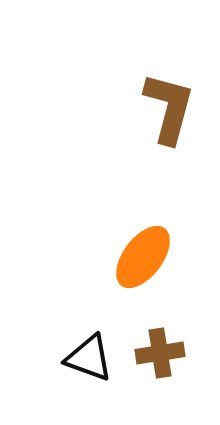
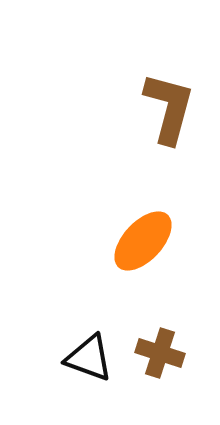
orange ellipse: moved 16 px up; rotated 6 degrees clockwise
brown cross: rotated 27 degrees clockwise
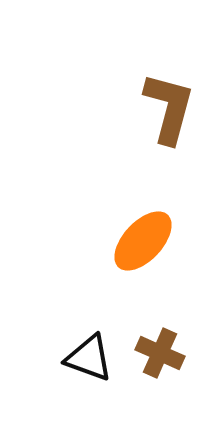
brown cross: rotated 6 degrees clockwise
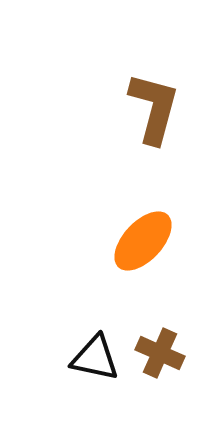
brown L-shape: moved 15 px left
black triangle: moved 6 px right; rotated 8 degrees counterclockwise
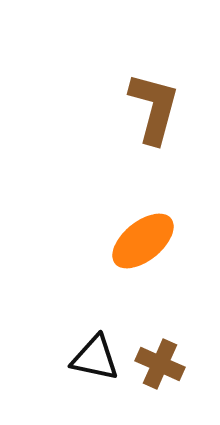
orange ellipse: rotated 8 degrees clockwise
brown cross: moved 11 px down
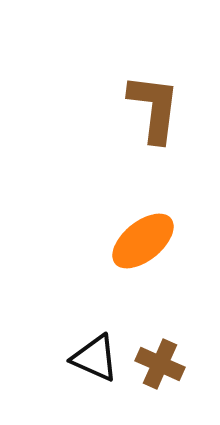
brown L-shape: rotated 8 degrees counterclockwise
black triangle: rotated 12 degrees clockwise
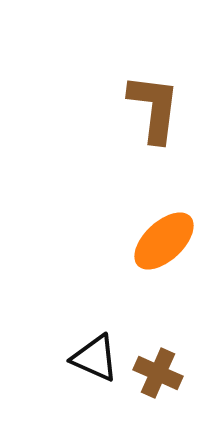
orange ellipse: moved 21 px right; rotated 4 degrees counterclockwise
brown cross: moved 2 px left, 9 px down
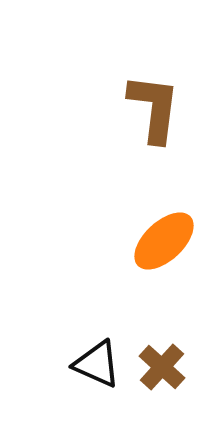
black triangle: moved 2 px right, 6 px down
brown cross: moved 4 px right, 6 px up; rotated 18 degrees clockwise
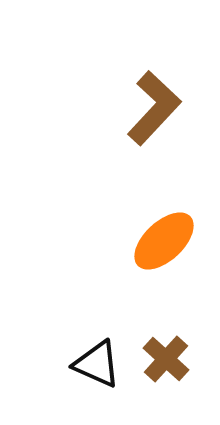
brown L-shape: rotated 36 degrees clockwise
brown cross: moved 4 px right, 8 px up
